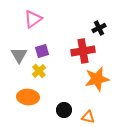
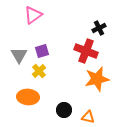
pink triangle: moved 4 px up
red cross: moved 3 px right; rotated 30 degrees clockwise
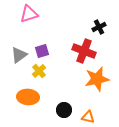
pink triangle: moved 4 px left, 1 px up; rotated 18 degrees clockwise
black cross: moved 1 px up
red cross: moved 2 px left
gray triangle: rotated 24 degrees clockwise
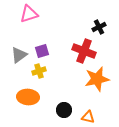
yellow cross: rotated 24 degrees clockwise
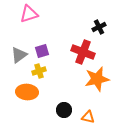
red cross: moved 1 px left, 1 px down
orange ellipse: moved 1 px left, 5 px up
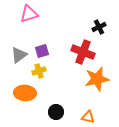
orange ellipse: moved 2 px left, 1 px down
black circle: moved 8 px left, 2 px down
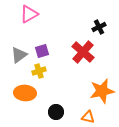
pink triangle: rotated 12 degrees counterclockwise
red cross: rotated 20 degrees clockwise
orange star: moved 5 px right, 12 px down
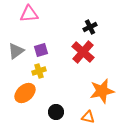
pink triangle: rotated 24 degrees clockwise
black cross: moved 9 px left
purple square: moved 1 px left, 1 px up
gray triangle: moved 3 px left, 4 px up
orange ellipse: rotated 45 degrees counterclockwise
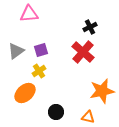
yellow cross: rotated 16 degrees counterclockwise
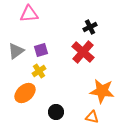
orange star: rotated 20 degrees clockwise
orange triangle: moved 4 px right
